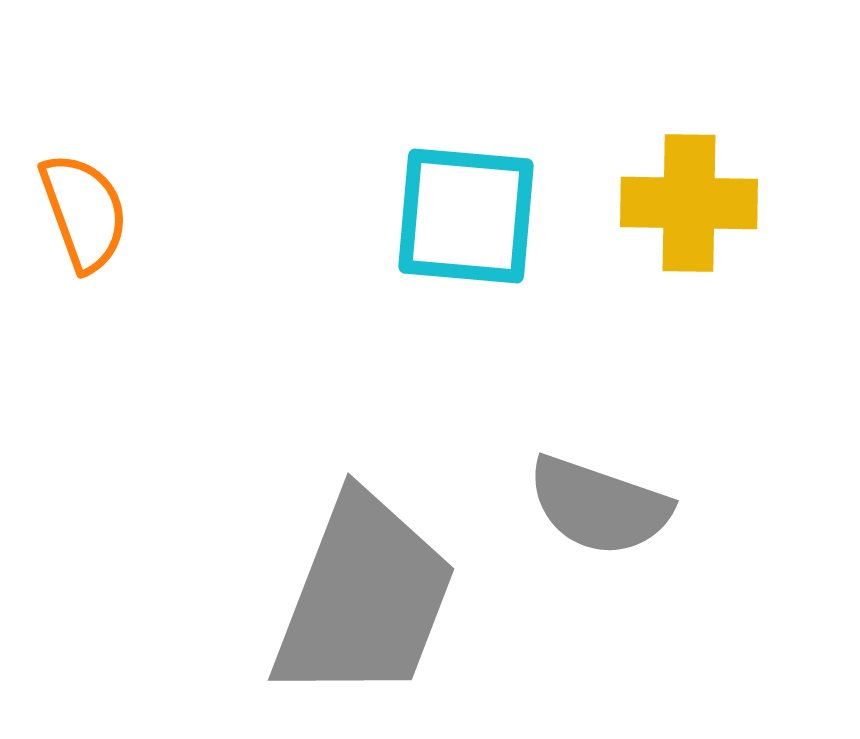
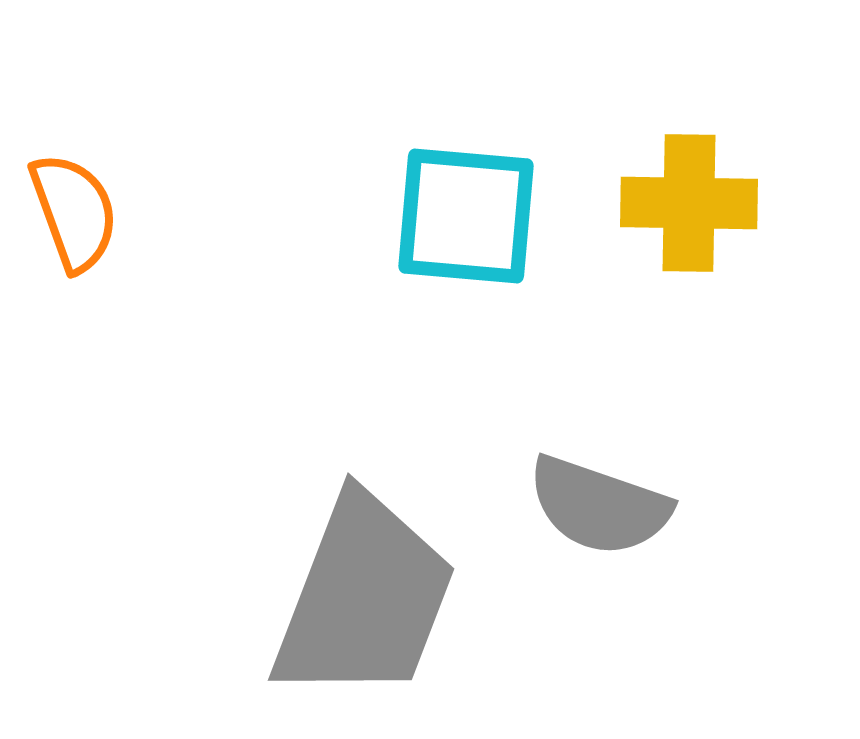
orange semicircle: moved 10 px left
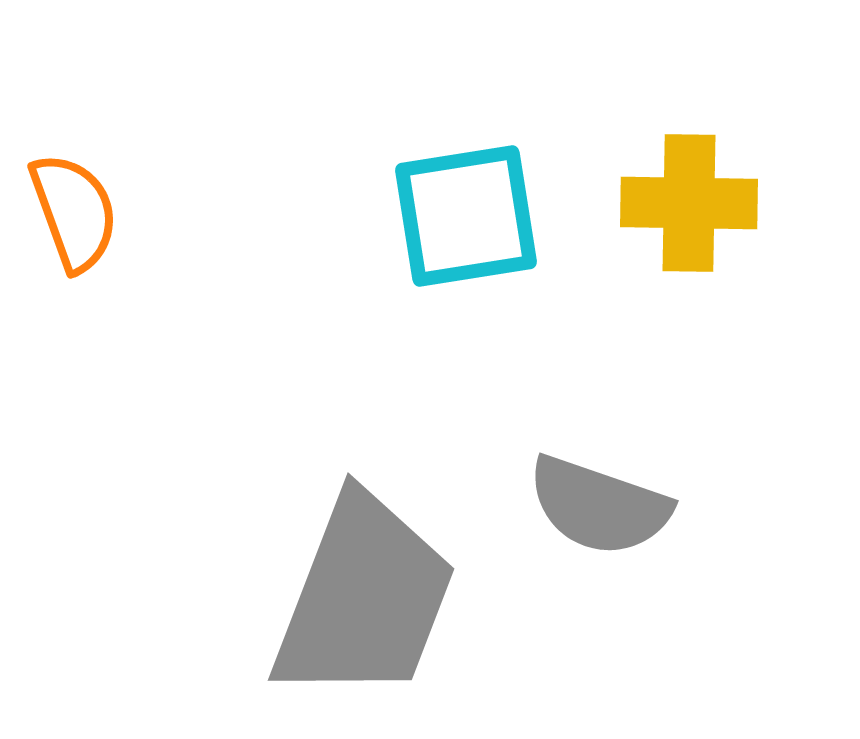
cyan square: rotated 14 degrees counterclockwise
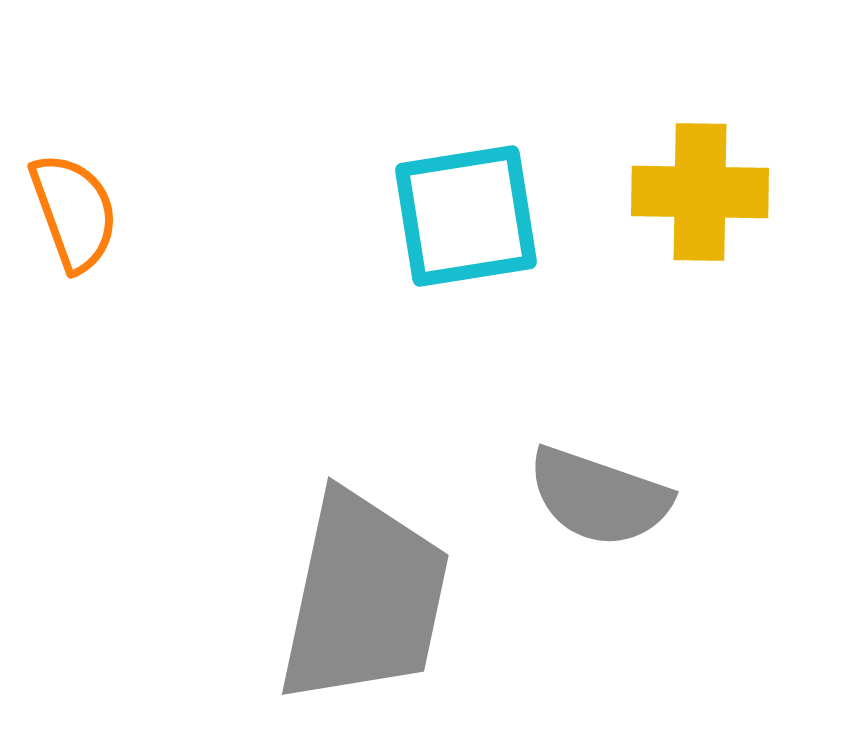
yellow cross: moved 11 px right, 11 px up
gray semicircle: moved 9 px up
gray trapezoid: rotated 9 degrees counterclockwise
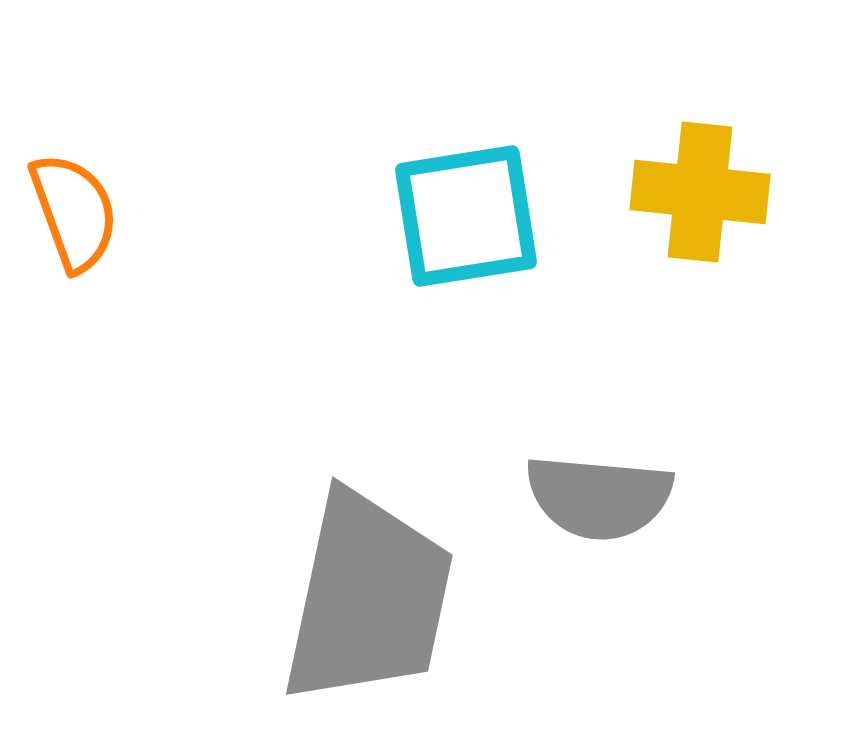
yellow cross: rotated 5 degrees clockwise
gray semicircle: rotated 14 degrees counterclockwise
gray trapezoid: moved 4 px right
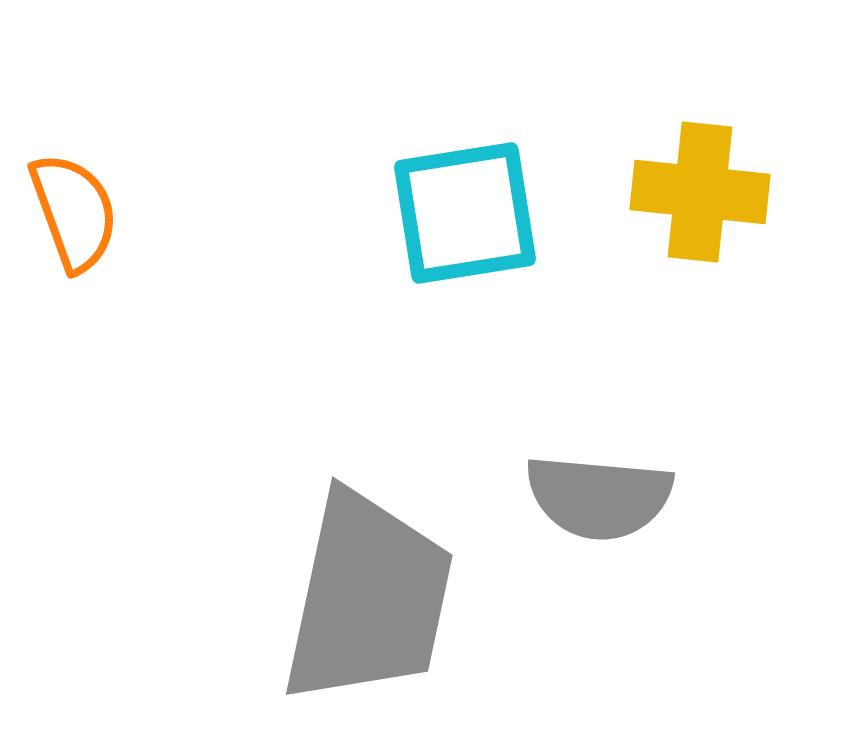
cyan square: moved 1 px left, 3 px up
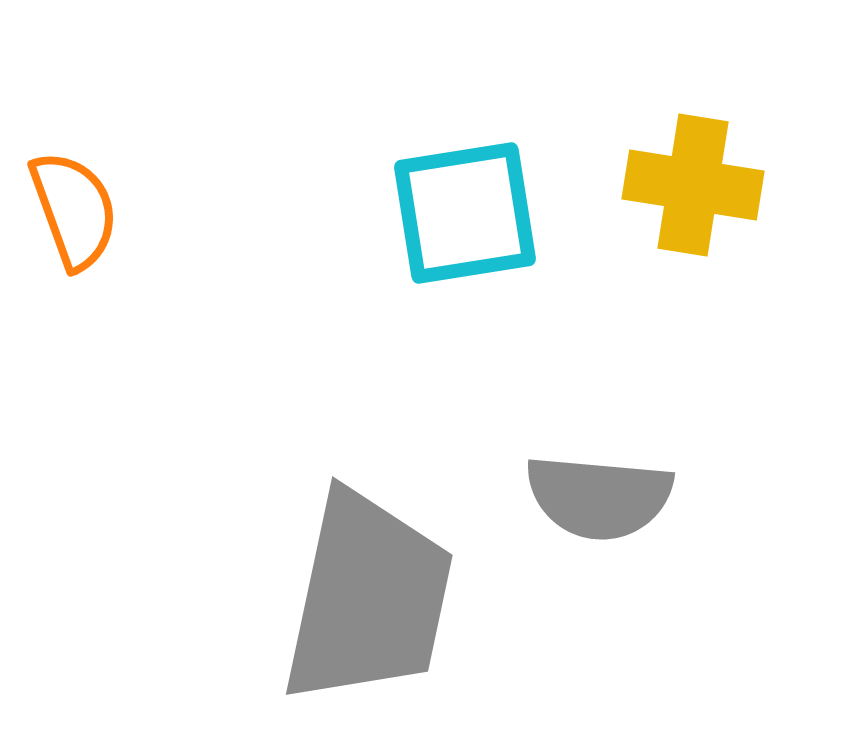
yellow cross: moved 7 px left, 7 px up; rotated 3 degrees clockwise
orange semicircle: moved 2 px up
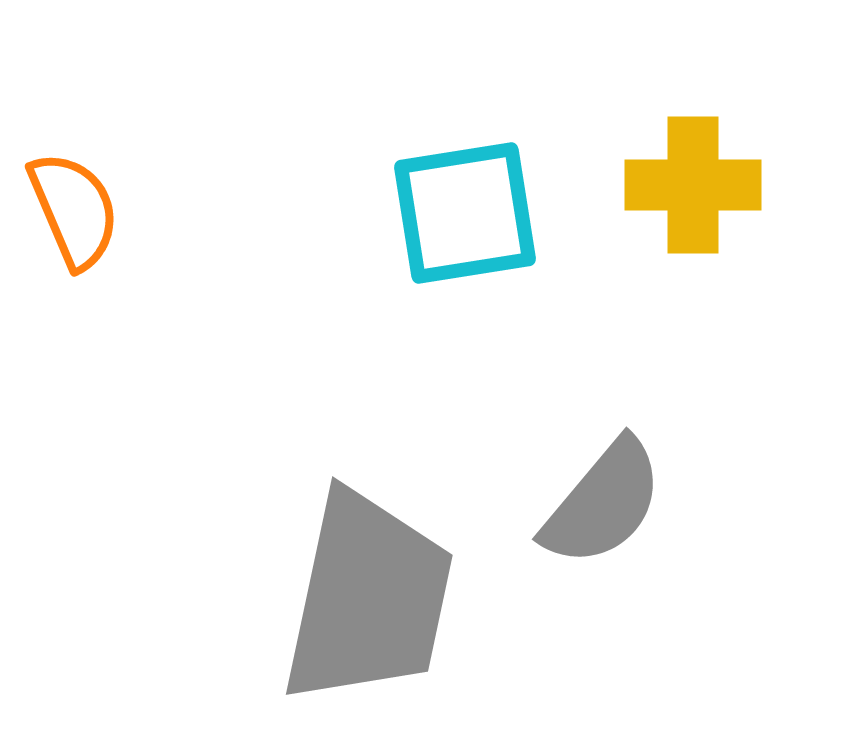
yellow cross: rotated 9 degrees counterclockwise
orange semicircle: rotated 3 degrees counterclockwise
gray semicircle: moved 4 px right, 6 px down; rotated 55 degrees counterclockwise
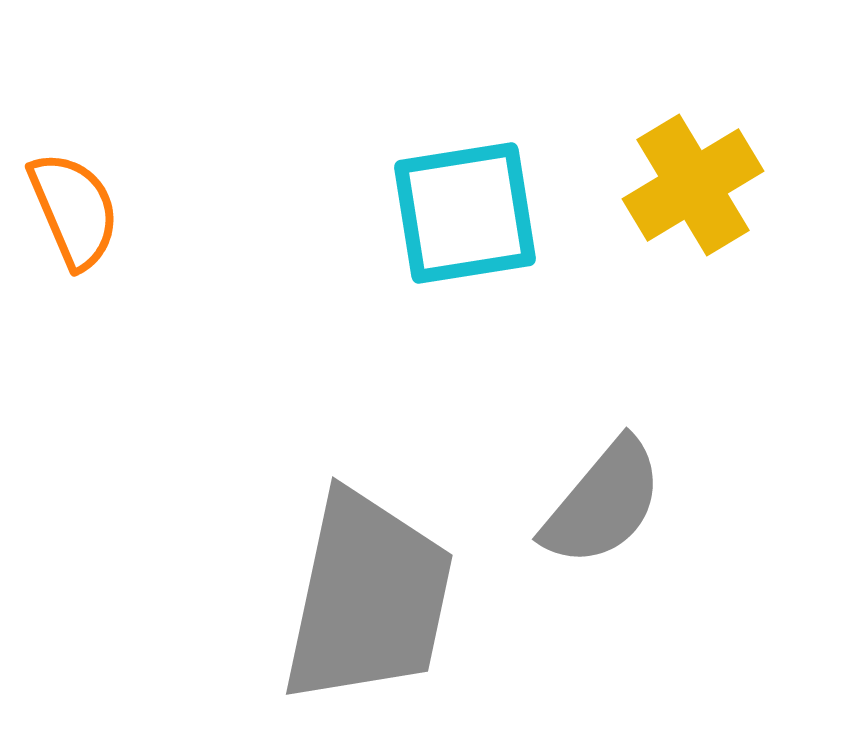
yellow cross: rotated 31 degrees counterclockwise
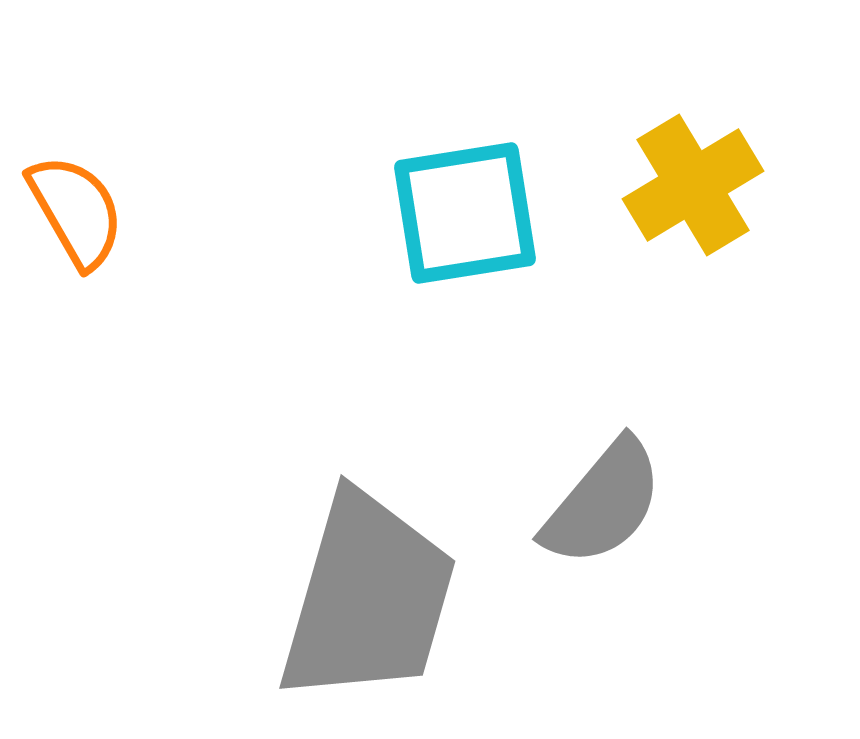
orange semicircle: moved 2 px right, 1 px down; rotated 7 degrees counterclockwise
gray trapezoid: rotated 4 degrees clockwise
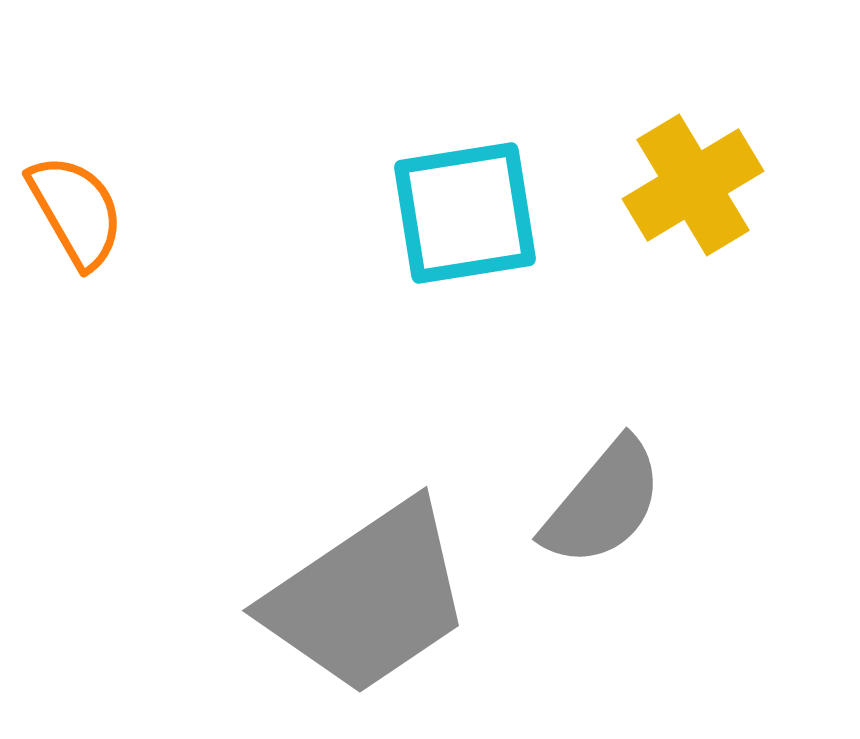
gray trapezoid: rotated 40 degrees clockwise
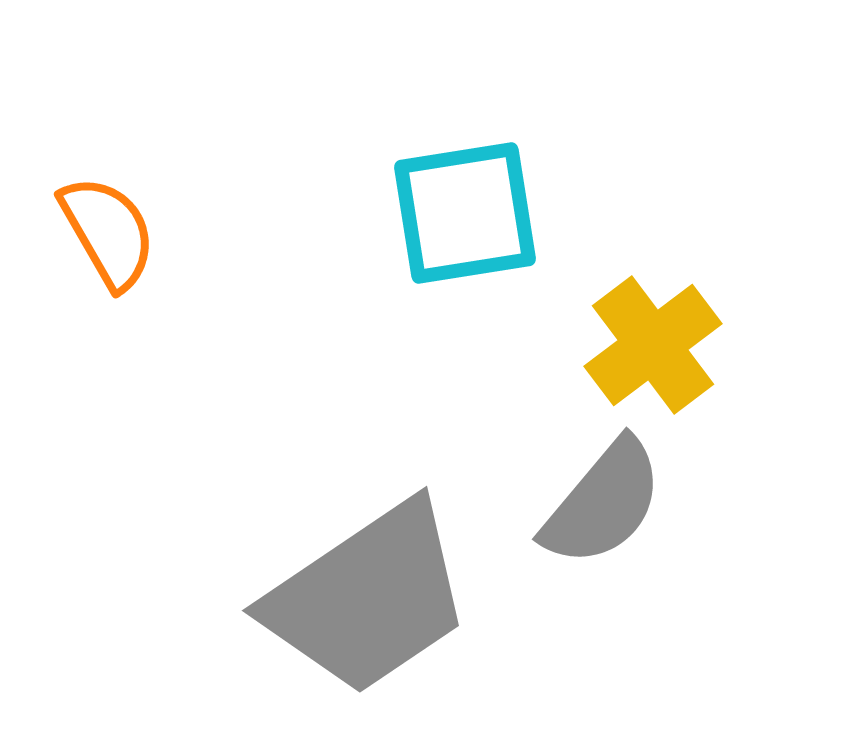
yellow cross: moved 40 px left, 160 px down; rotated 6 degrees counterclockwise
orange semicircle: moved 32 px right, 21 px down
